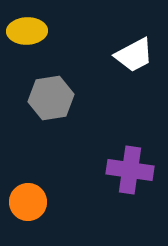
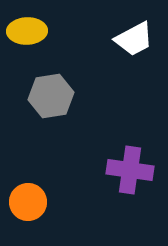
white trapezoid: moved 16 px up
gray hexagon: moved 2 px up
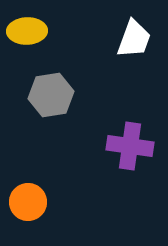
white trapezoid: rotated 42 degrees counterclockwise
gray hexagon: moved 1 px up
purple cross: moved 24 px up
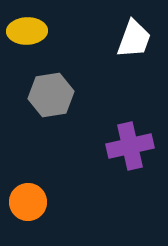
purple cross: rotated 21 degrees counterclockwise
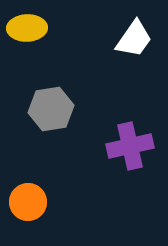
yellow ellipse: moved 3 px up
white trapezoid: rotated 15 degrees clockwise
gray hexagon: moved 14 px down
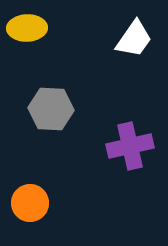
gray hexagon: rotated 12 degrees clockwise
orange circle: moved 2 px right, 1 px down
